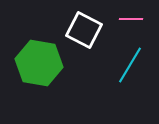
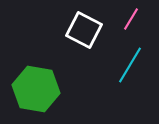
pink line: rotated 60 degrees counterclockwise
green hexagon: moved 3 px left, 26 px down
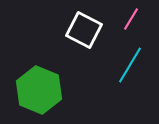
green hexagon: moved 3 px right, 1 px down; rotated 12 degrees clockwise
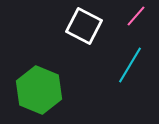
pink line: moved 5 px right, 3 px up; rotated 10 degrees clockwise
white square: moved 4 px up
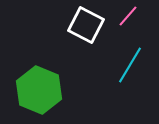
pink line: moved 8 px left
white square: moved 2 px right, 1 px up
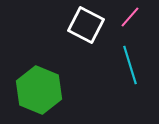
pink line: moved 2 px right, 1 px down
cyan line: rotated 48 degrees counterclockwise
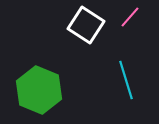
white square: rotated 6 degrees clockwise
cyan line: moved 4 px left, 15 px down
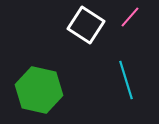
green hexagon: rotated 9 degrees counterclockwise
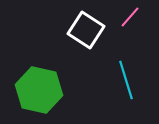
white square: moved 5 px down
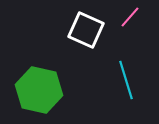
white square: rotated 9 degrees counterclockwise
